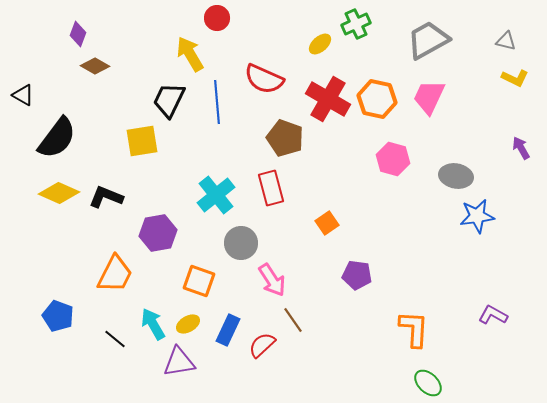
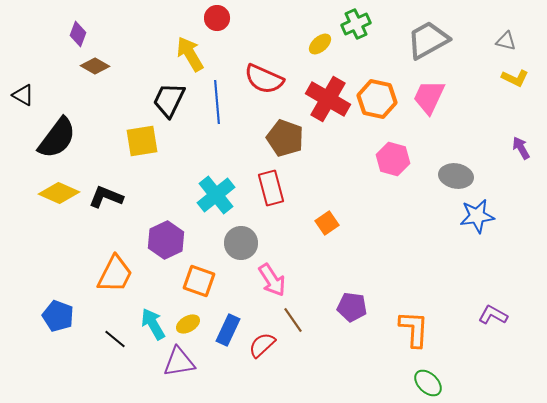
purple hexagon at (158, 233): moved 8 px right, 7 px down; rotated 15 degrees counterclockwise
purple pentagon at (357, 275): moved 5 px left, 32 px down
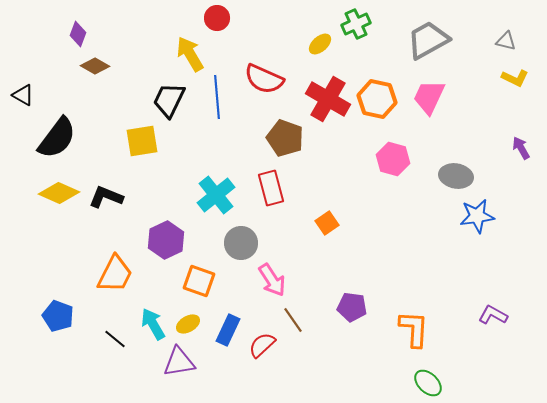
blue line at (217, 102): moved 5 px up
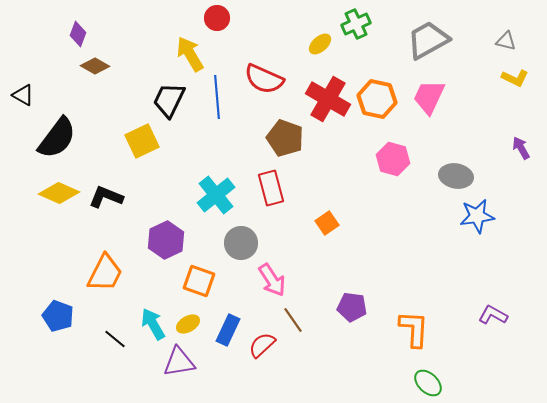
yellow square at (142, 141): rotated 16 degrees counterclockwise
orange trapezoid at (115, 274): moved 10 px left, 1 px up
